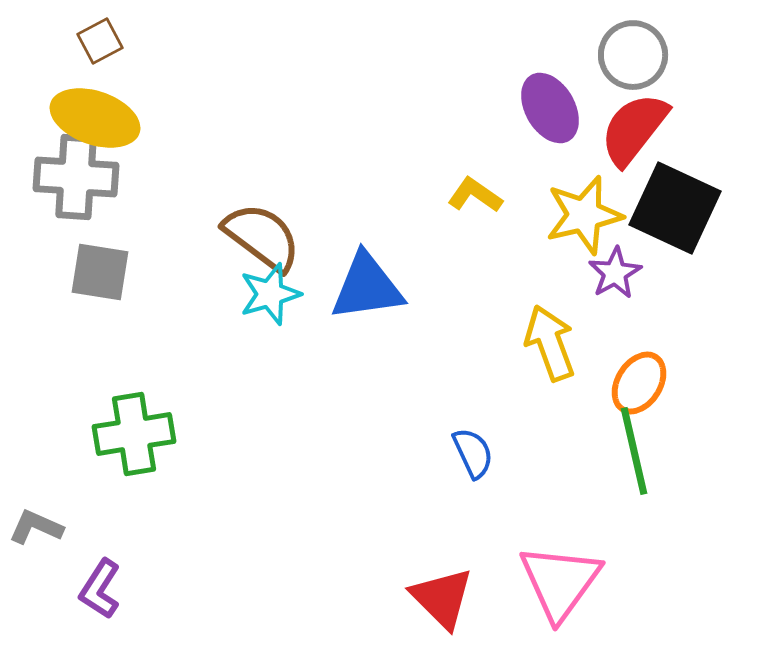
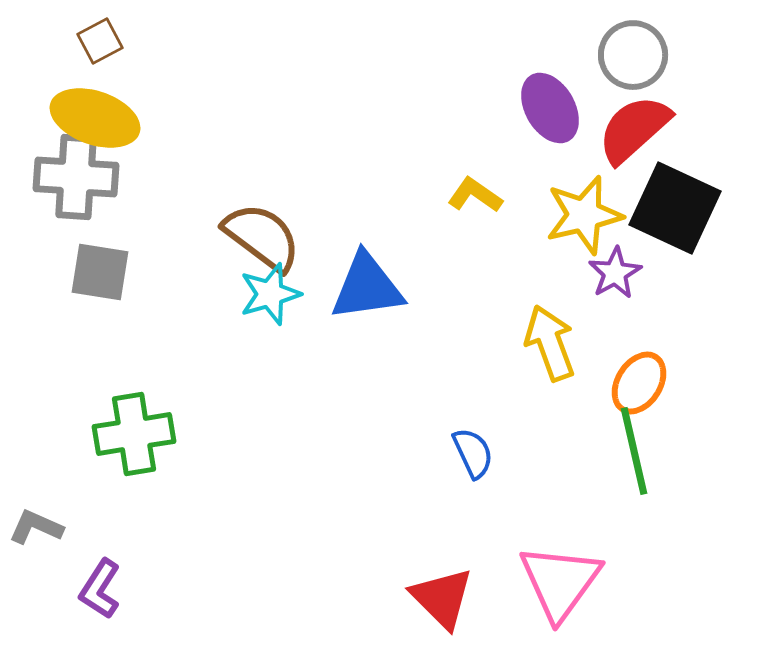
red semicircle: rotated 10 degrees clockwise
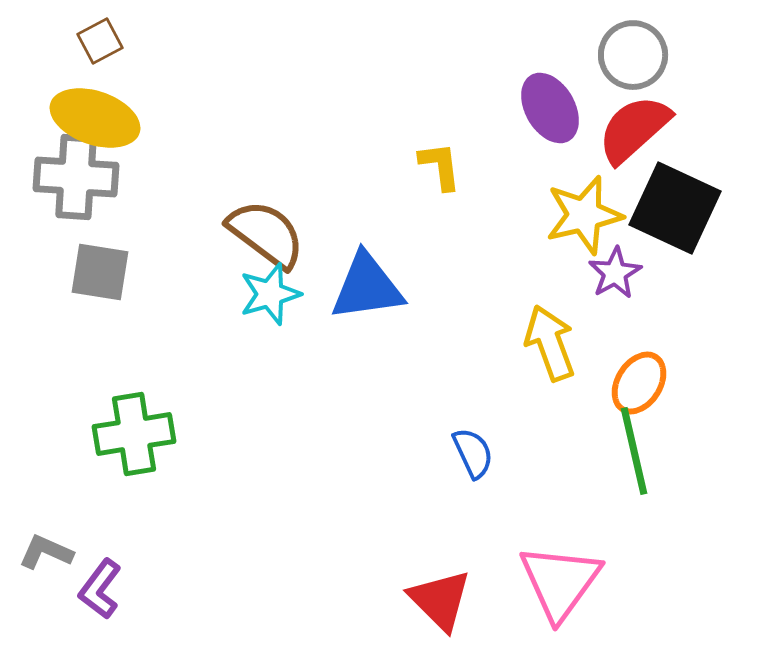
yellow L-shape: moved 35 px left, 29 px up; rotated 48 degrees clockwise
brown semicircle: moved 4 px right, 3 px up
gray L-shape: moved 10 px right, 25 px down
purple L-shape: rotated 4 degrees clockwise
red triangle: moved 2 px left, 2 px down
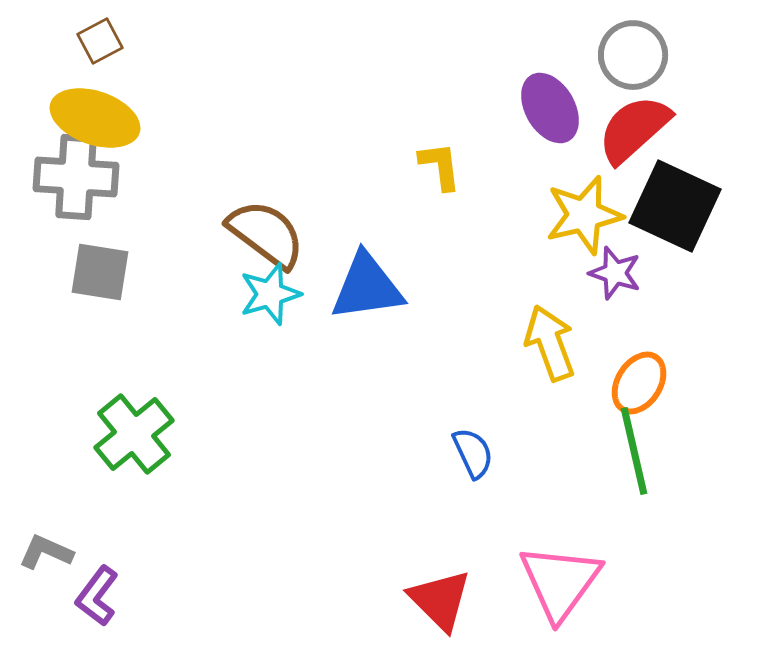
black square: moved 2 px up
purple star: rotated 24 degrees counterclockwise
green cross: rotated 30 degrees counterclockwise
purple L-shape: moved 3 px left, 7 px down
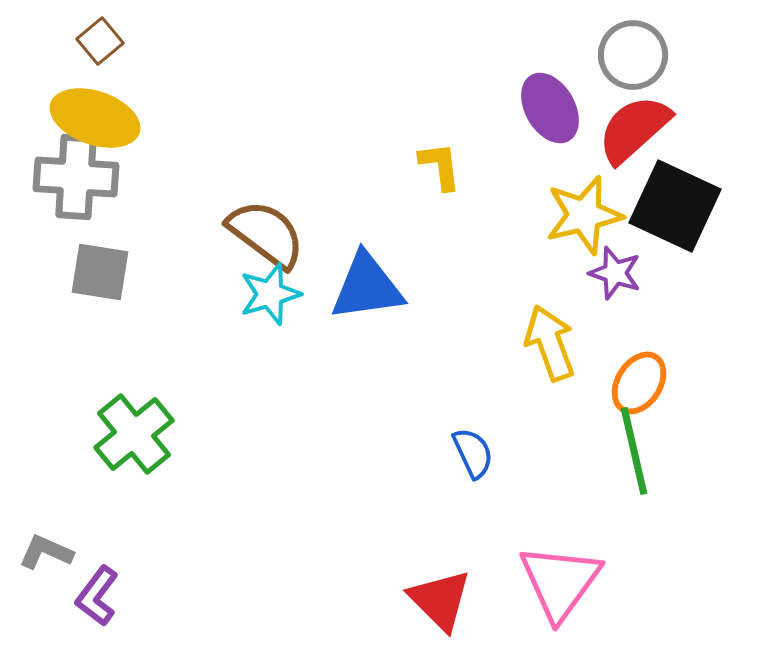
brown square: rotated 12 degrees counterclockwise
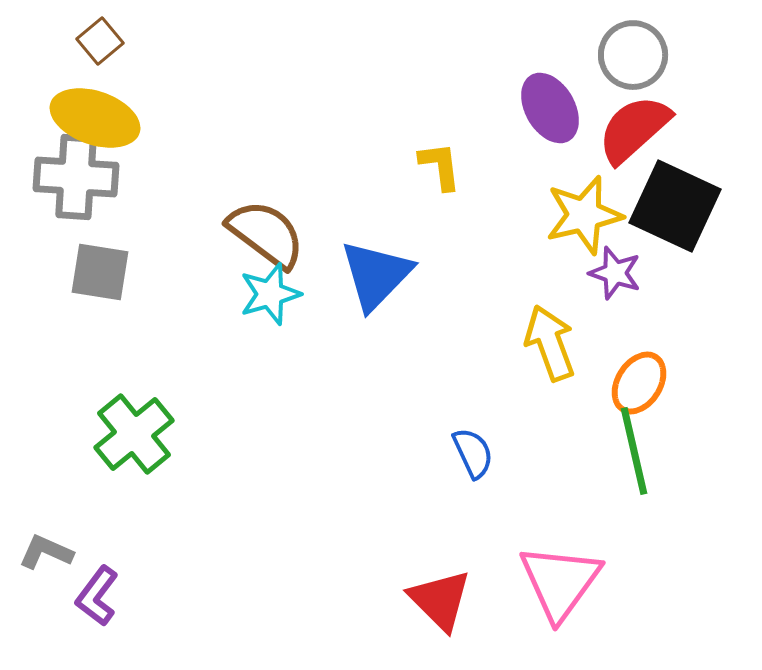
blue triangle: moved 9 px right, 12 px up; rotated 38 degrees counterclockwise
